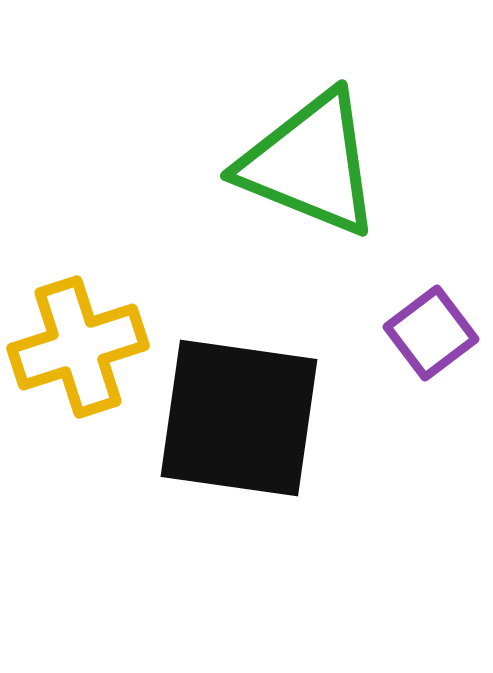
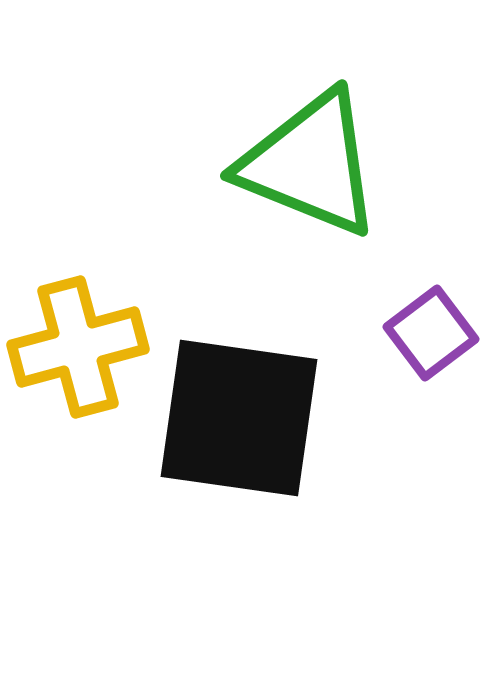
yellow cross: rotated 3 degrees clockwise
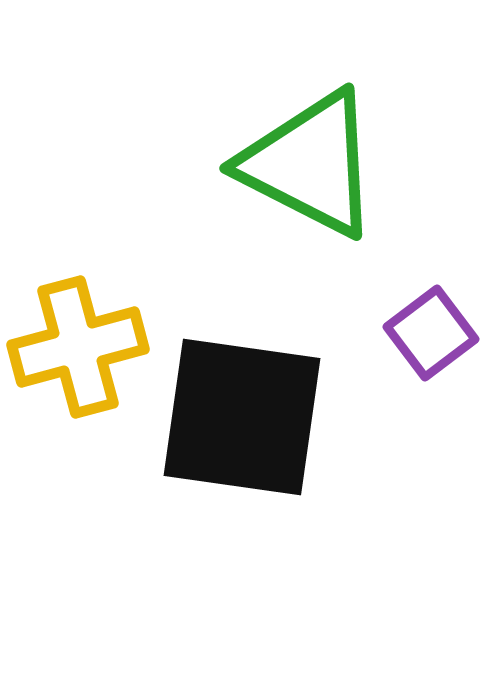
green triangle: rotated 5 degrees clockwise
black square: moved 3 px right, 1 px up
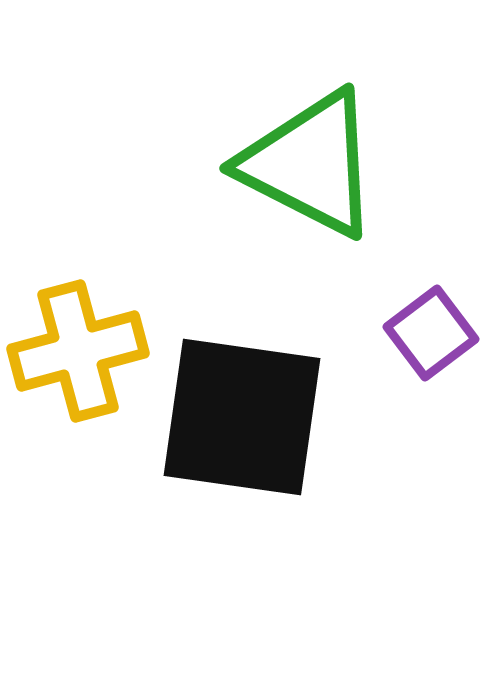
yellow cross: moved 4 px down
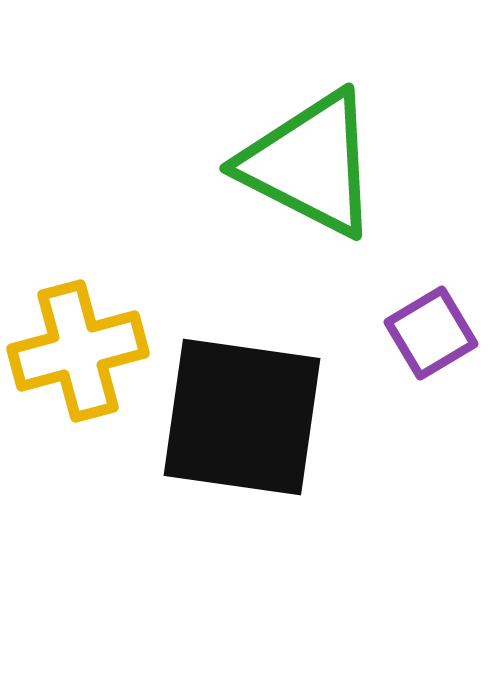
purple square: rotated 6 degrees clockwise
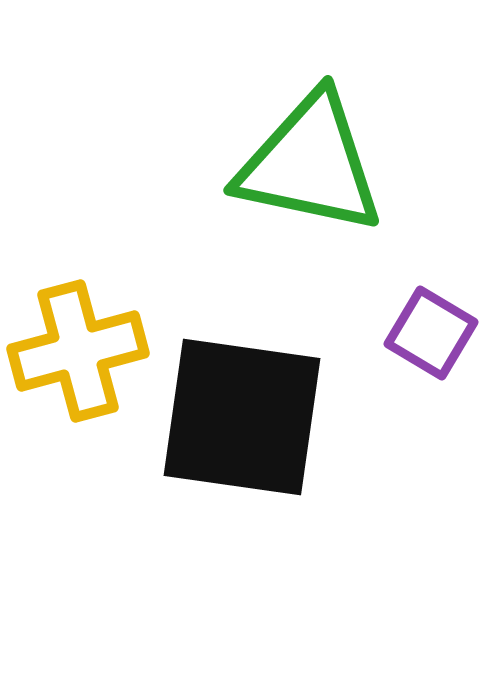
green triangle: rotated 15 degrees counterclockwise
purple square: rotated 28 degrees counterclockwise
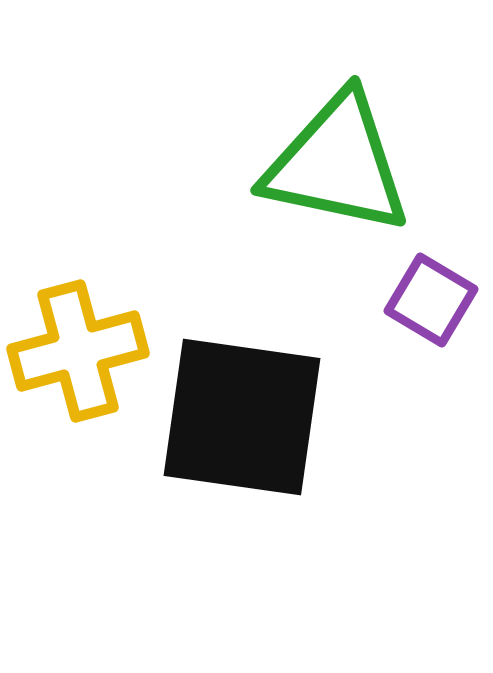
green triangle: moved 27 px right
purple square: moved 33 px up
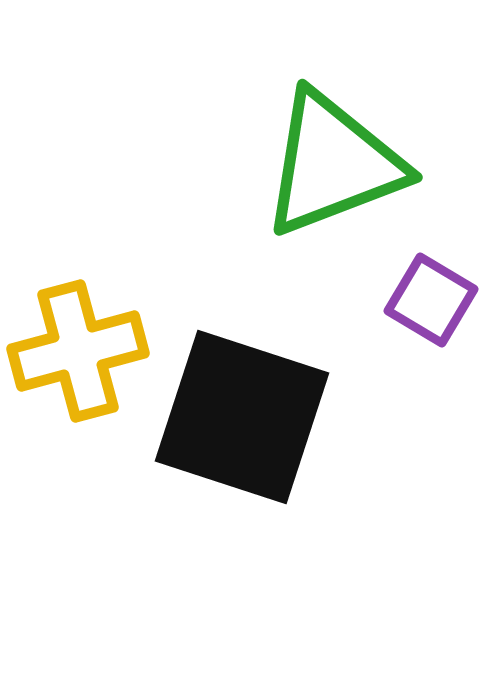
green triangle: moved 4 px left; rotated 33 degrees counterclockwise
black square: rotated 10 degrees clockwise
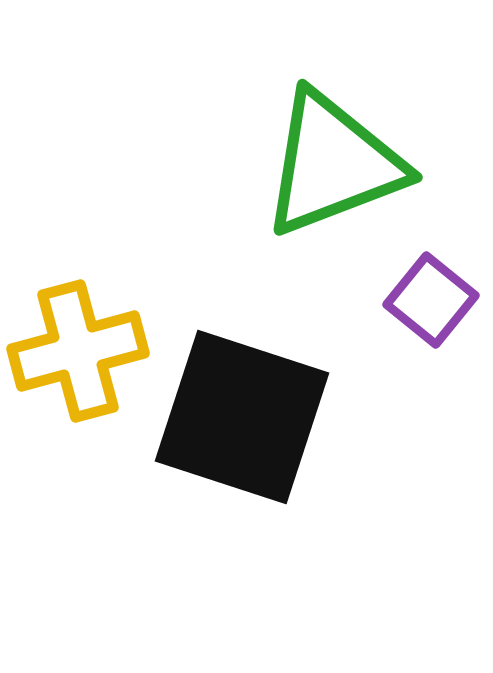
purple square: rotated 8 degrees clockwise
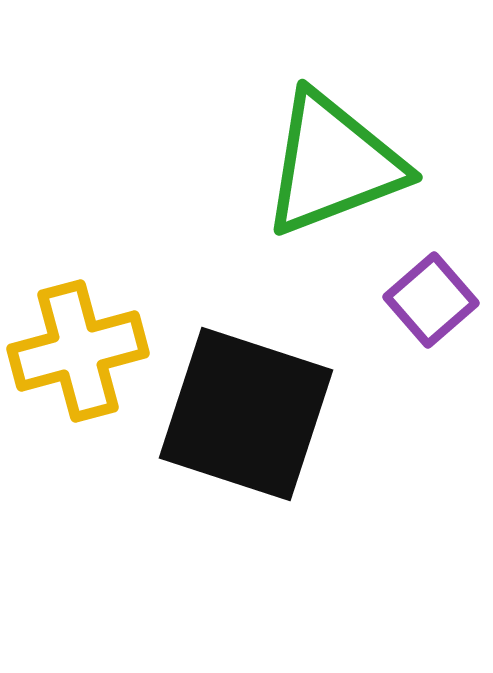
purple square: rotated 10 degrees clockwise
black square: moved 4 px right, 3 px up
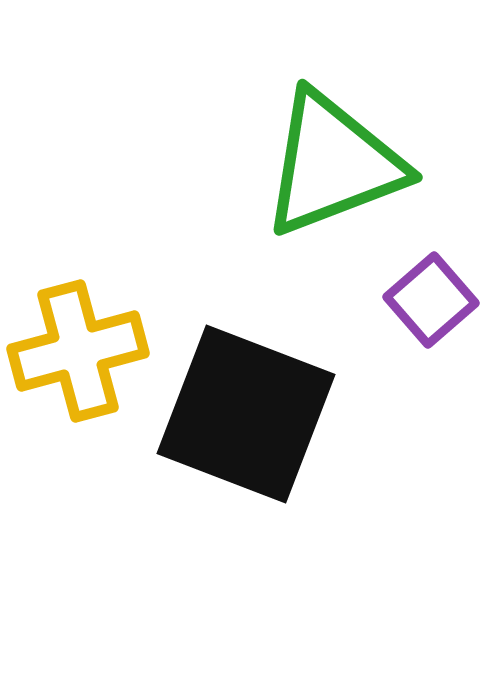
black square: rotated 3 degrees clockwise
